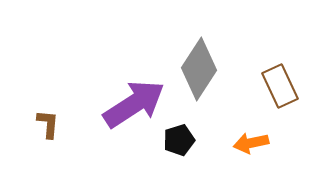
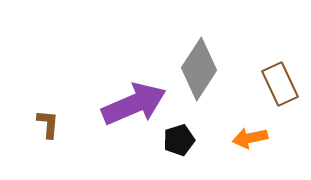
brown rectangle: moved 2 px up
purple arrow: rotated 10 degrees clockwise
orange arrow: moved 1 px left, 5 px up
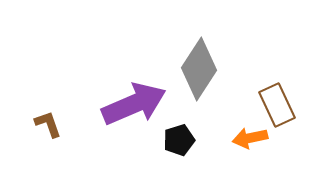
brown rectangle: moved 3 px left, 21 px down
brown L-shape: rotated 24 degrees counterclockwise
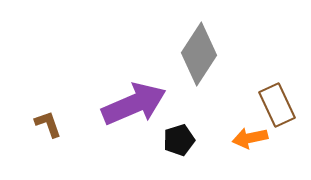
gray diamond: moved 15 px up
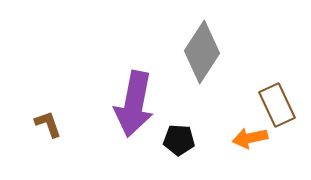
gray diamond: moved 3 px right, 2 px up
purple arrow: rotated 124 degrees clockwise
black pentagon: rotated 20 degrees clockwise
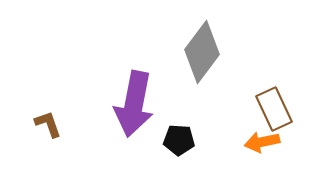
gray diamond: rotated 4 degrees clockwise
brown rectangle: moved 3 px left, 4 px down
orange arrow: moved 12 px right, 4 px down
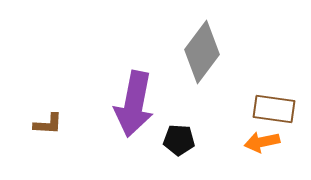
brown rectangle: rotated 57 degrees counterclockwise
brown L-shape: rotated 112 degrees clockwise
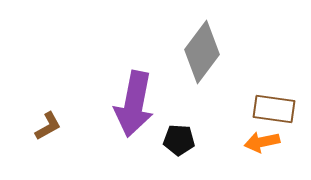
brown L-shape: moved 2 px down; rotated 32 degrees counterclockwise
